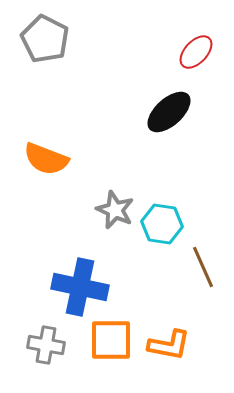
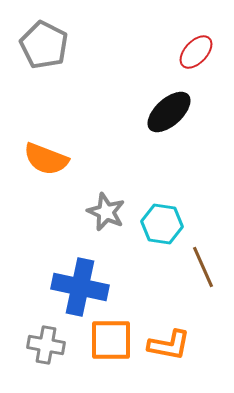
gray pentagon: moved 1 px left, 6 px down
gray star: moved 9 px left, 2 px down
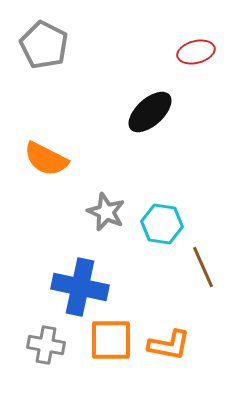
red ellipse: rotated 33 degrees clockwise
black ellipse: moved 19 px left
orange semicircle: rotated 6 degrees clockwise
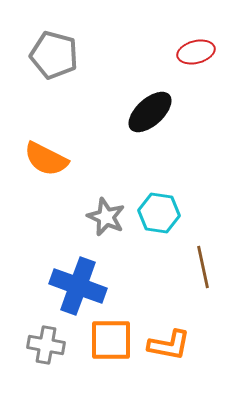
gray pentagon: moved 10 px right, 10 px down; rotated 12 degrees counterclockwise
gray star: moved 5 px down
cyan hexagon: moved 3 px left, 11 px up
brown line: rotated 12 degrees clockwise
blue cross: moved 2 px left, 1 px up; rotated 8 degrees clockwise
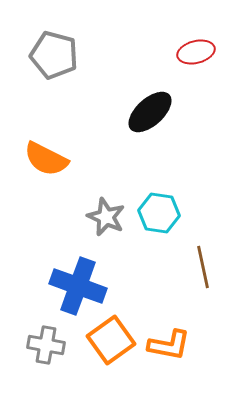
orange square: rotated 36 degrees counterclockwise
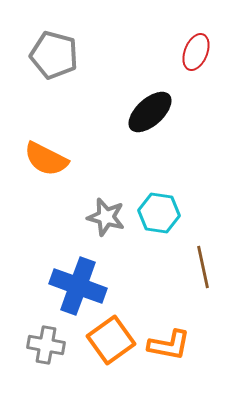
red ellipse: rotated 54 degrees counterclockwise
gray star: rotated 9 degrees counterclockwise
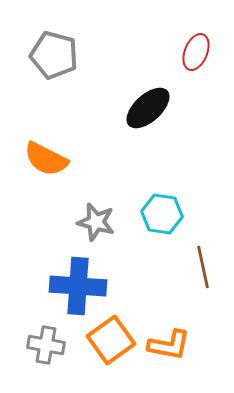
black ellipse: moved 2 px left, 4 px up
cyan hexagon: moved 3 px right, 1 px down
gray star: moved 10 px left, 5 px down
blue cross: rotated 16 degrees counterclockwise
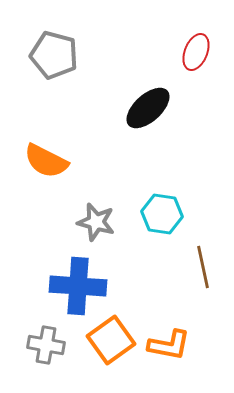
orange semicircle: moved 2 px down
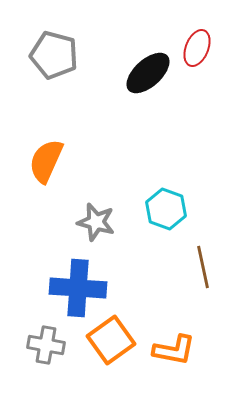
red ellipse: moved 1 px right, 4 px up
black ellipse: moved 35 px up
orange semicircle: rotated 87 degrees clockwise
cyan hexagon: moved 4 px right, 5 px up; rotated 12 degrees clockwise
blue cross: moved 2 px down
orange L-shape: moved 5 px right, 5 px down
